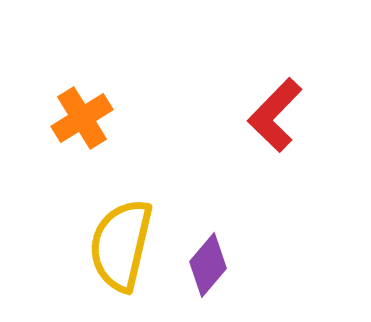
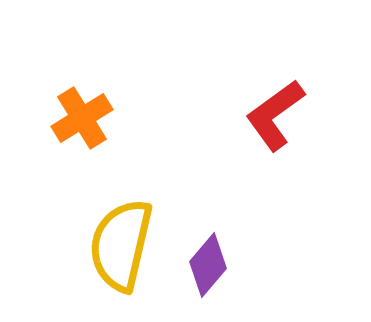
red L-shape: rotated 10 degrees clockwise
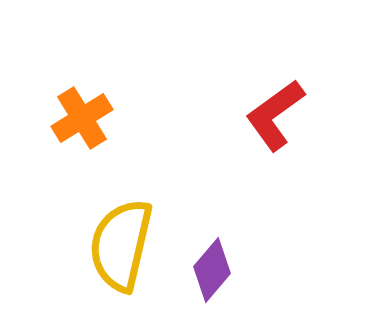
purple diamond: moved 4 px right, 5 px down
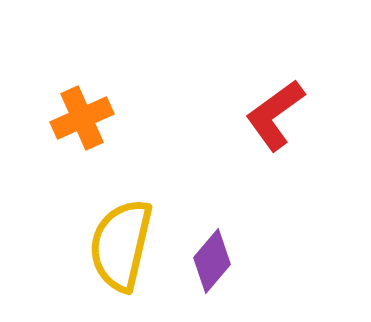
orange cross: rotated 8 degrees clockwise
purple diamond: moved 9 px up
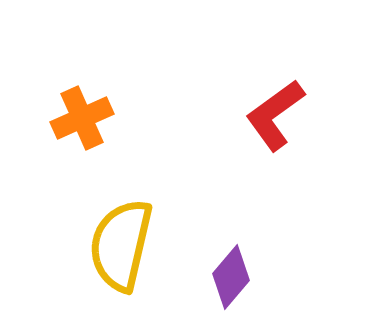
purple diamond: moved 19 px right, 16 px down
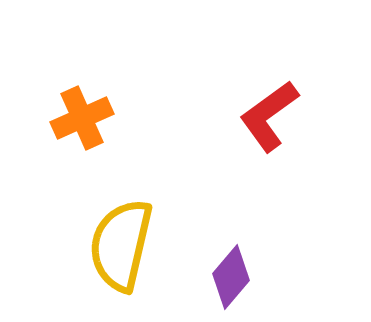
red L-shape: moved 6 px left, 1 px down
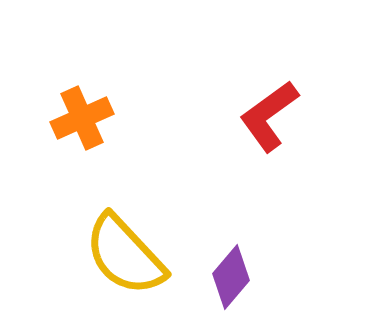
yellow semicircle: moved 4 px right, 10 px down; rotated 56 degrees counterclockwise
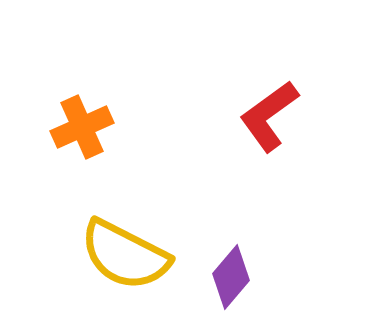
orange cross: moved 9 px down
yellow semicircle: rotated 20 degrees counterclockwise
